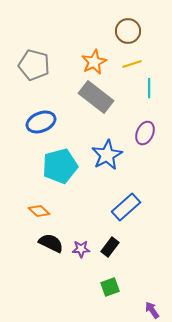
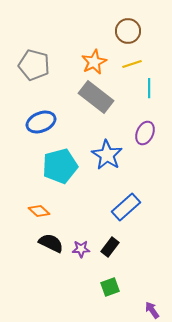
blue star: rotated 12 degrees counterclockwise
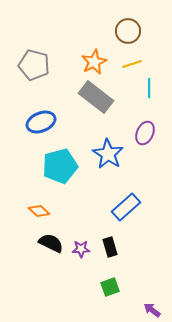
blue star: moved 1 px right, 1 px up
black rectangle: rotated 54 degrees counterclockwise
purple arrow: rotated 18 degrees counterclockwise
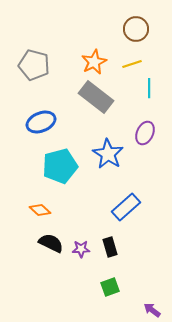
brown circle: moved 8 px right, 2 px up
orange diamond: moved 1 px right, 1 px up
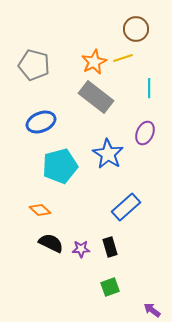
yellow line: moved 9 px left, 6 px up
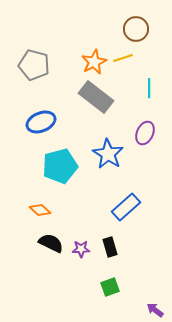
purple arrow: moved 3 px right
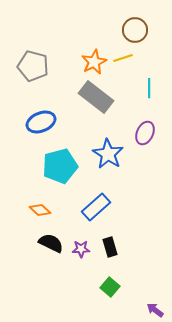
brown circle: moved 1 px left, 1 px down
gray pentagon: moved 1 px left, 1 px down
blue rectangle: moved 30 px left
green square: rotated 30 degrees counterclockwise
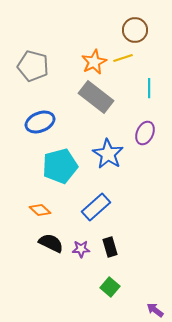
blue ellipse: moved 1 px left
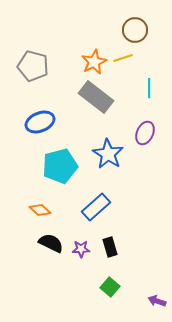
purple arrow: moved 2 px right, 9 px up; rotated 18 degrees counterclockwise
